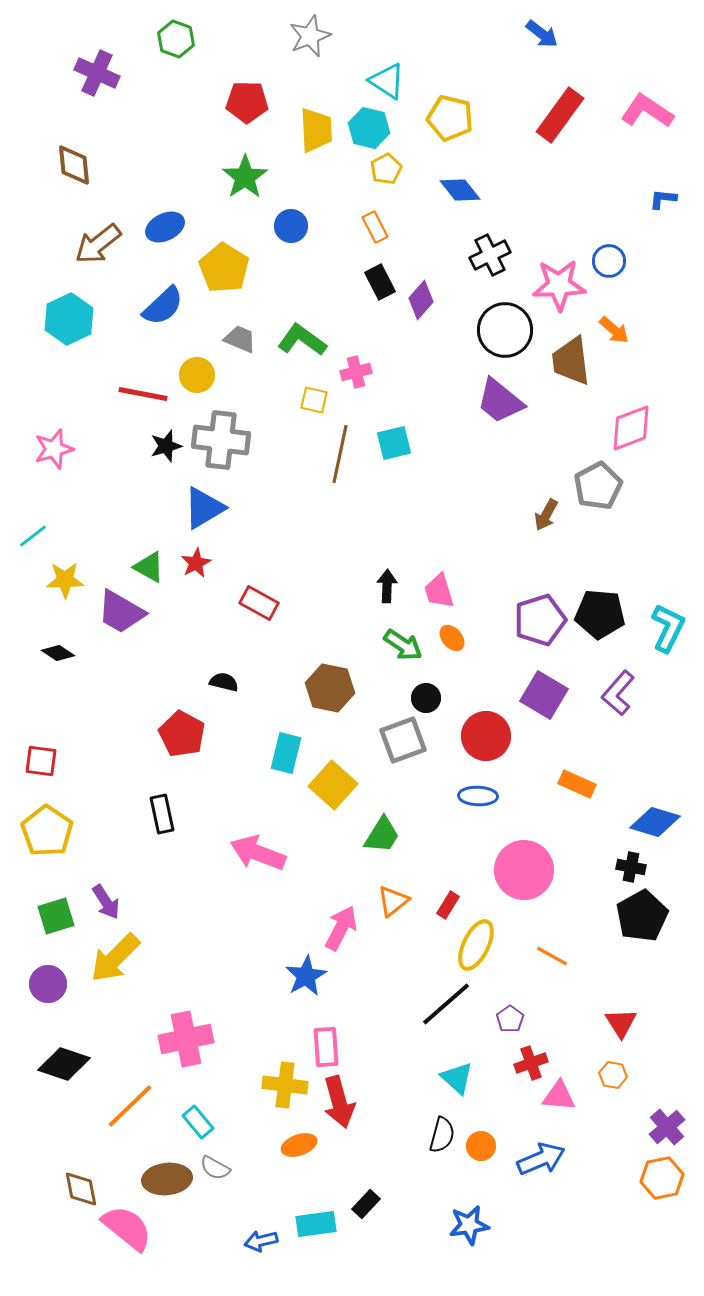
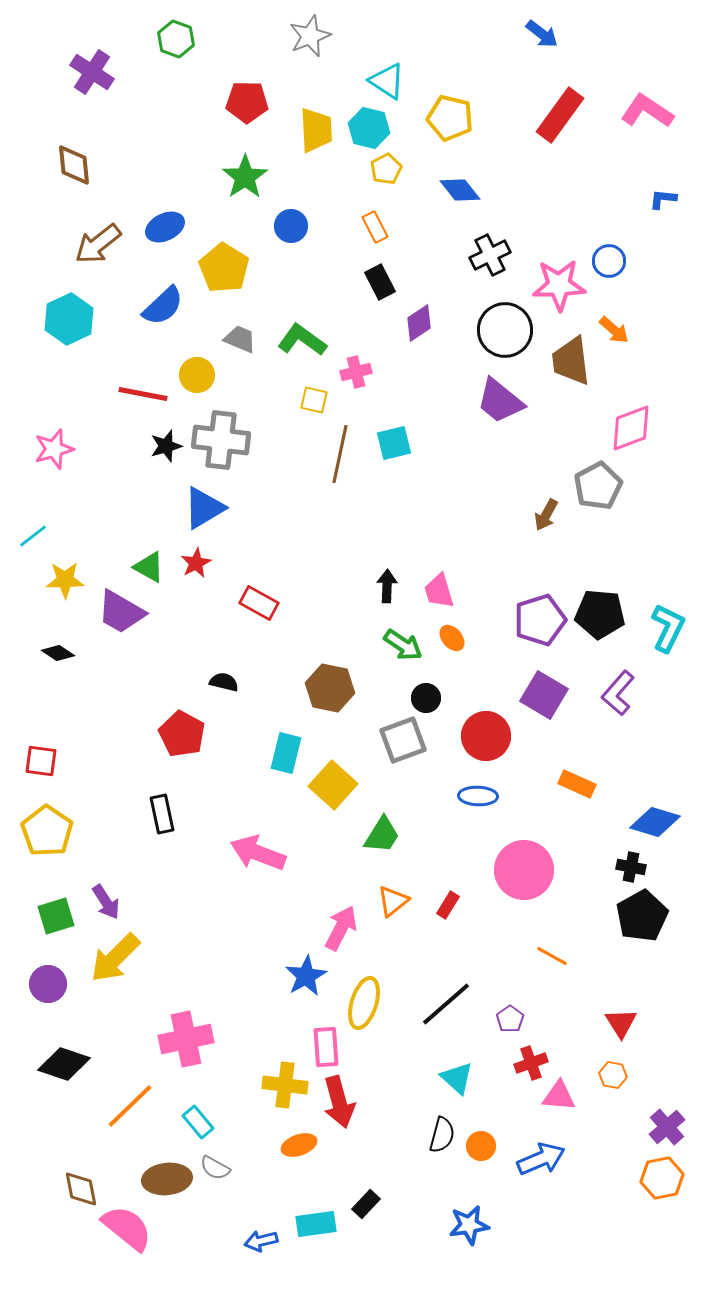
purple cross at (97, 73): moved 5 px left, 1 px up; rotated 9 degrees clockwise
purple diamond at (421, 300): moved 2 px left, 23 px down; rotated 15 degrees clockwise
yellow ellipse at (476, 945): moved 112 px left, 58 px down; rotated 9 degrees counterclockwise
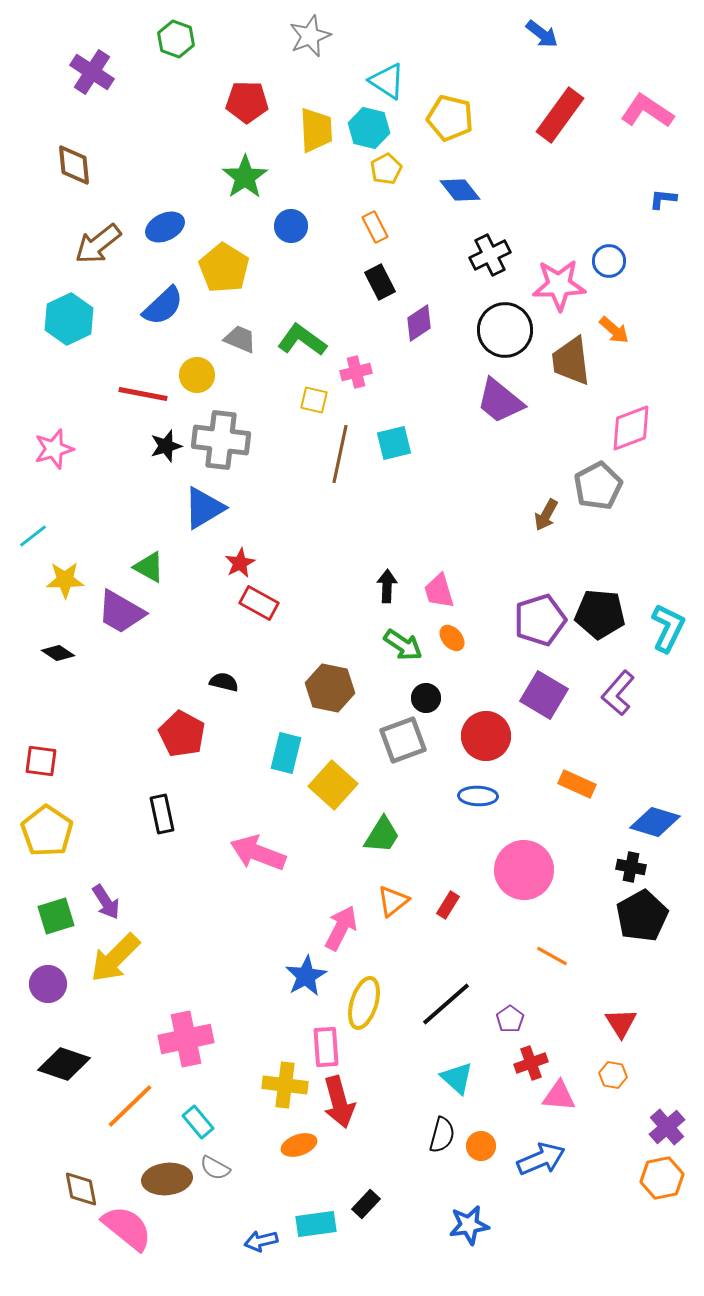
red star at (196, 563): moved 44 px right
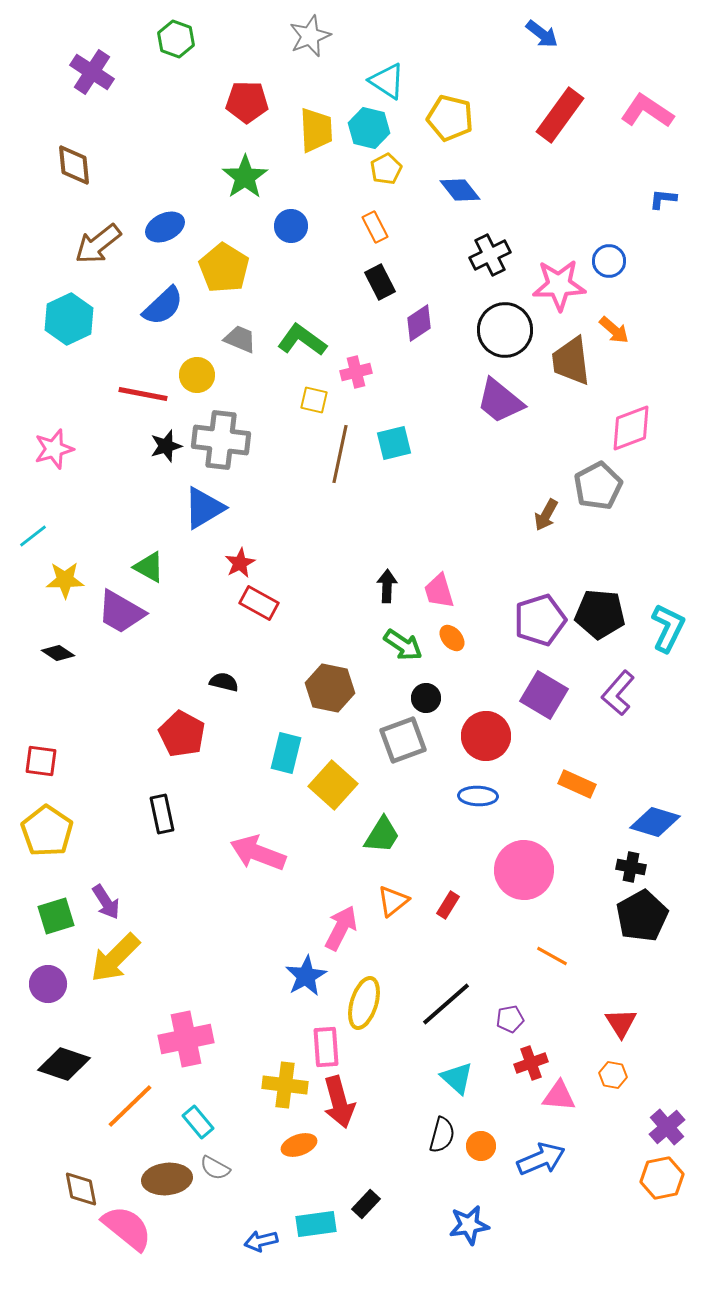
purple pentagon at (510, 1019): rotated 24 degrees clockwise
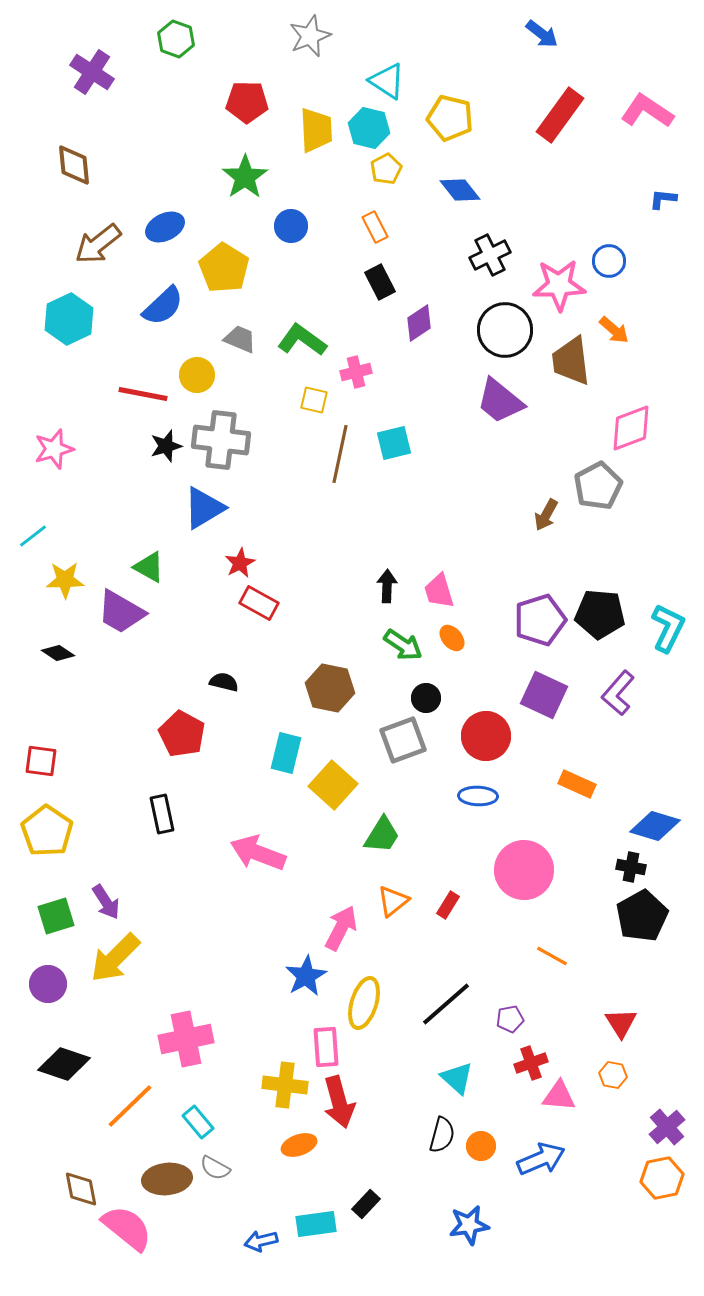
purple square at (544, 695): rotated 6 degrees counterclockwise
blue diamond at (655, 822): moved 4 px down
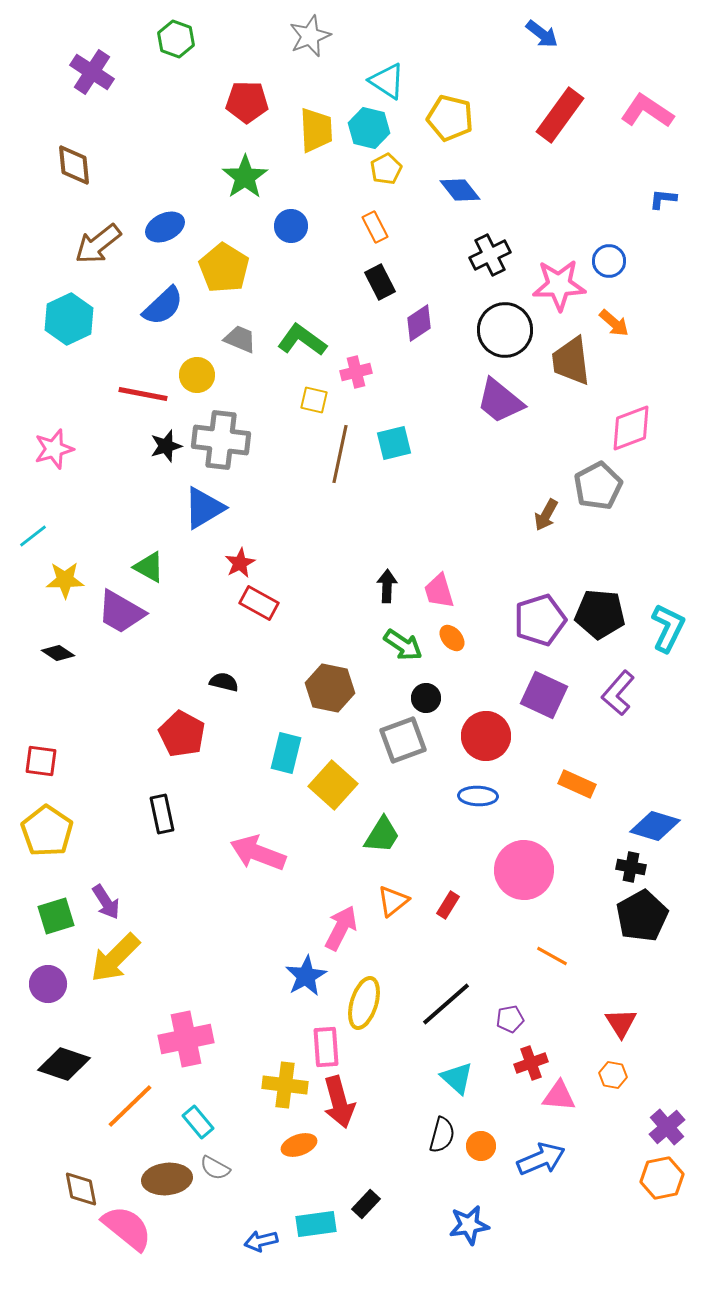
orange arrow at (614, 330): moved 7 px up
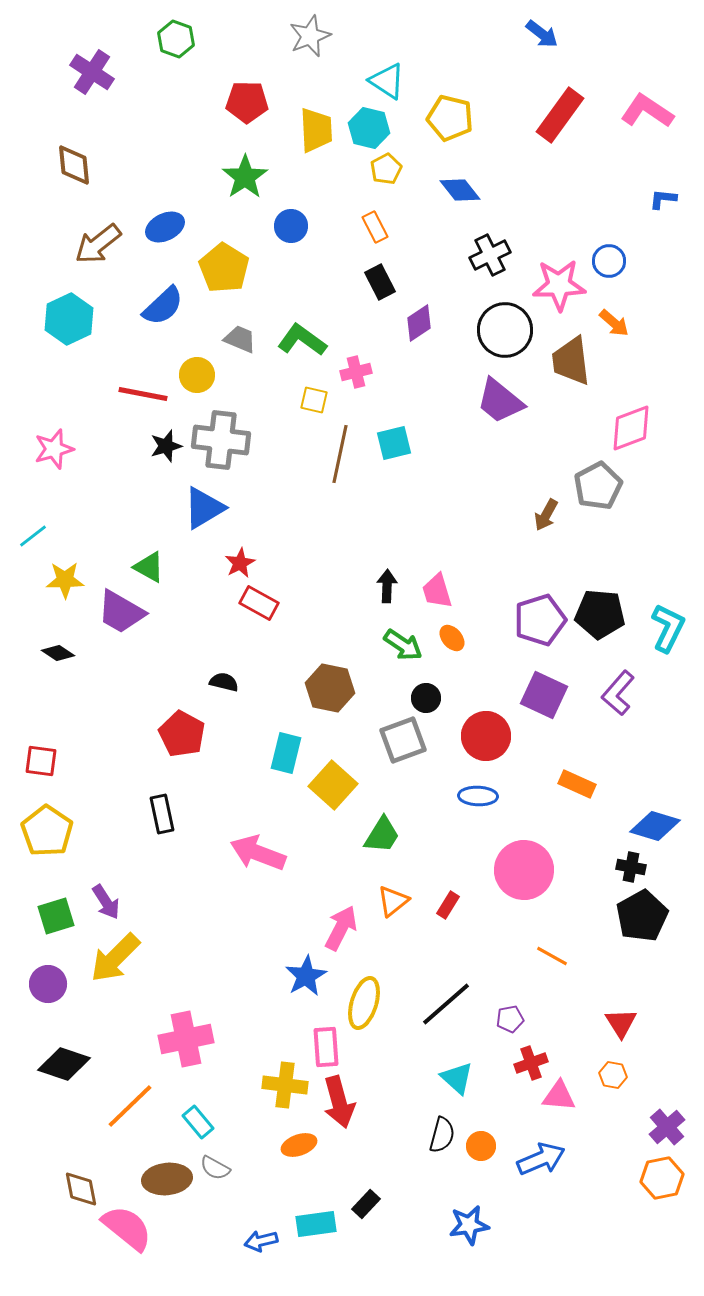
pink trapezoid at (439, 591): moved 2 px left
